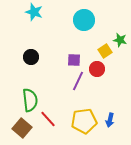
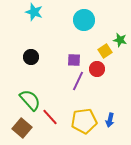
green semicircle: rotated 35 degrees counterclockwise
red line: moved 2 px right, 2 px up
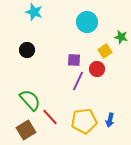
cyan circle: moved 3 px right, 2 px down
green star: moved 1 px right, 3 px up
black circle: moved 4 px left, 7 px up
brown square: moved 4 px right, 2 px down; rotated 18 degrees clockwise
